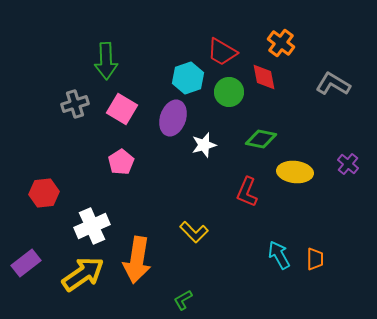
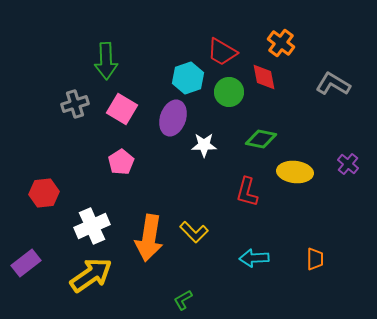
white star: rotated 15 degrees clockwise
red L-shape: rotated 8 degrees counterclockwise
cyan arrow: moved 25 px left, 3 px down; rotated 64 degrees counterclockwise
orange arrow: moved 12 px right, 22 px up
yellow arrow: moved 8 px right, 1 px down
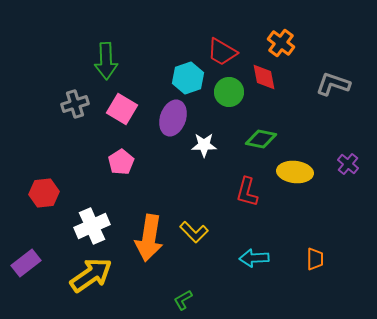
gray L-shape: rotated 12 degrees counterclockwise
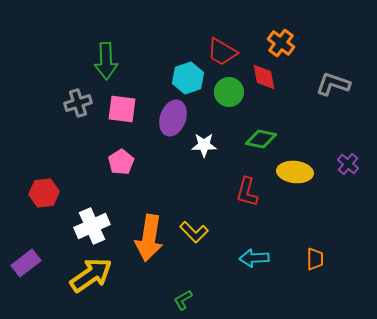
gray cross: moved 3 px right, 1 px up
pink square: rotated 24 degrees counterclockwise
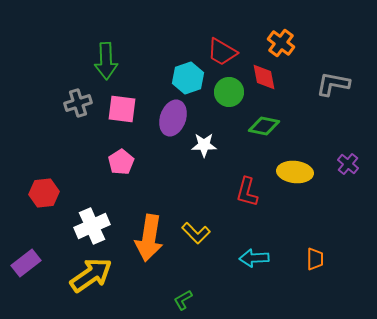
gray L-shape: rotated 8 degrees counterclockwise
green diamond: moved 3 px right, 13 px up
yellow L-shape: moved 2 px right, 1 px down
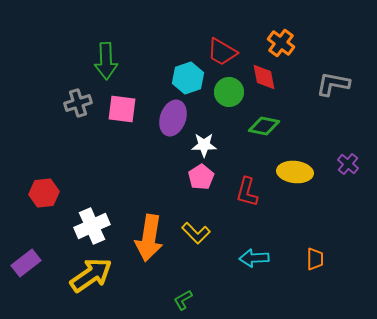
pink pentagon: moved 80 px right, 15 px down
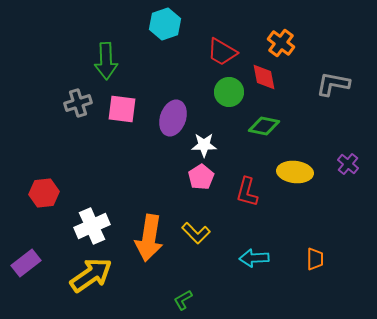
cyan hexagon: moved 23 px left, 54 px up
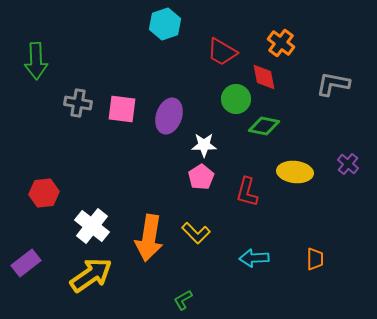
green arrow: moved 70 px left
green circle: moved 7 px right, 7 px down
gray cross: rotated 28 degrees clockwise
purple ellipse: moved 4 px left, 2 px up
white cross: rotated 28 degrees counterclockwise
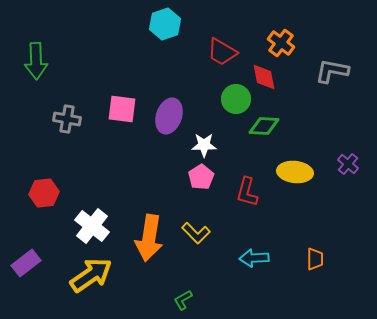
gray L-shape: moved 1 px left, 13 px up
gray cross: moved 11 px left, 16 px down
green diamond: rotated 8 degrees counterclockwise
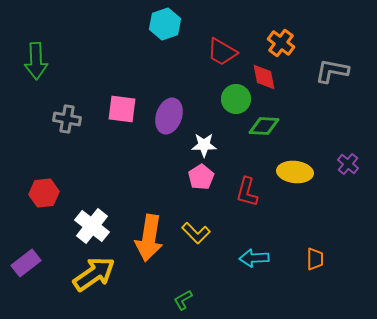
yellow arrow: moved 3 px right, 1 px up
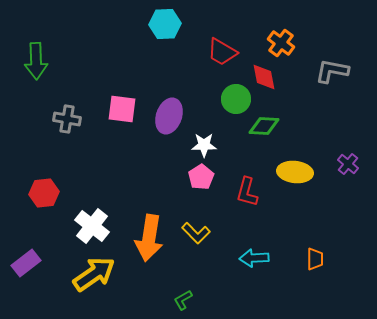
cyan hexagon: rotated 16 degrees clockwise
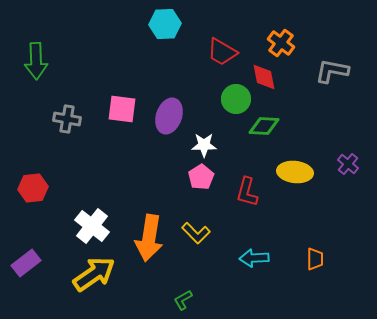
red hexagon: moved 11 px left, 5 px up
